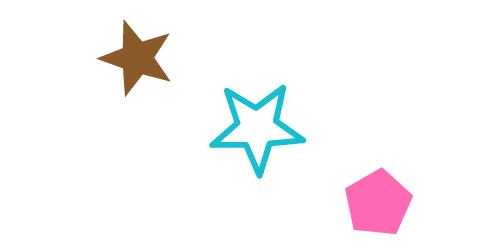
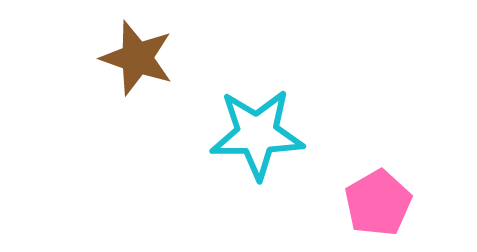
cyan star: moved 6 px down
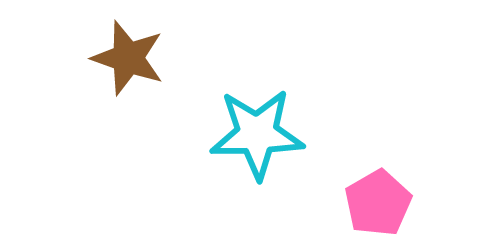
brown star: moved 9 px left
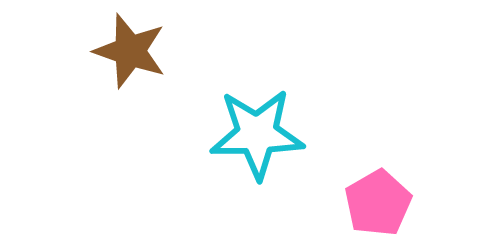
brown star: moved 2 px right, 7 px up
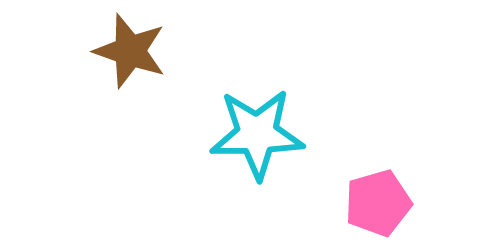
pink pentagon: rotated 14 degrees clockwise
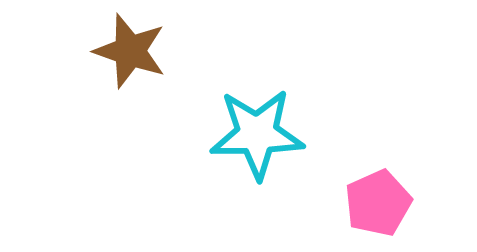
pink pentagon: rotated 8 degrees counterclockwise
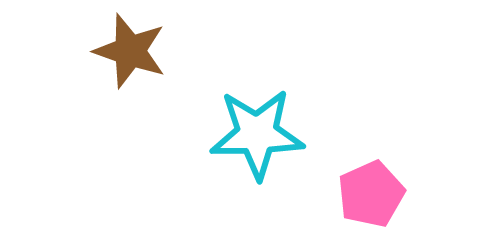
pink pentagon: moved 7 px left, 9 px up
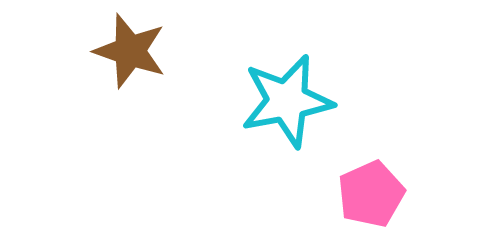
cyan star: moved 30 px right, 33 px up; rotated 10 degrees counterclockwise
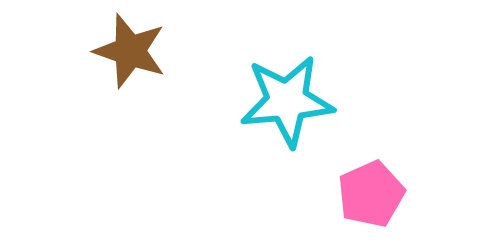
cyan star: rotated 6 degrees clockwise
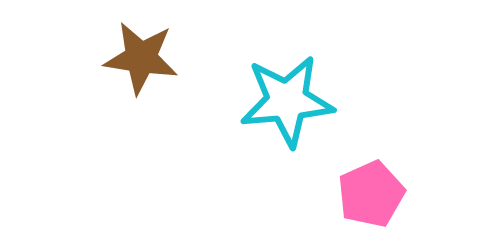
brown star: moved 11 px right, 7 px down; rotated 10 degrees counterclockwise
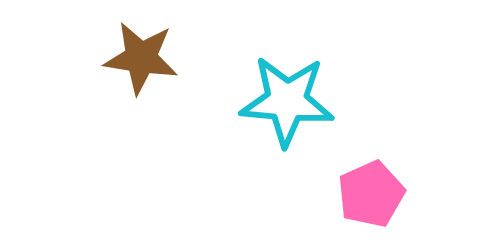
cyan star: rotated 10 degrees clockwise
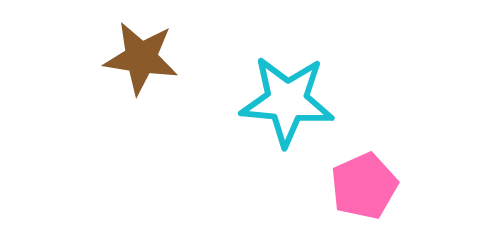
pink pentagon: moved 7 px left, 8 px up
